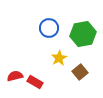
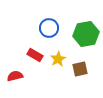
green hexagon: moved 3 px right
yellow star: moved 1 px left, 1 px down
brown square: moved 3 px up; rotated 28 degrees clockwise
red rectangle: moved 27 px up
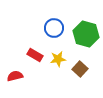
blue circle: moved 5 px right
green hexagon: rotated 25 degrees clockwise
yellow star: rotated 21 degrees clockwise
brown square: rotated 35 degrees counterclockwise
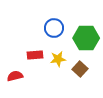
green hexagon: moved 4 px down; rotated 15 degrees counterclockwise
red rectangle: rotated 35 degrees counterclockwise
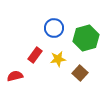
green hexagon: rotated 15 degrees counterclockwise
red rectangle: rotated 49 degrees counterclockwise
brown square: moved 4 px down
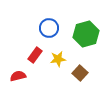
blue circle: moved 5 px left
green hexagon: moved 4 px up
red semicircle: moved 3 px right
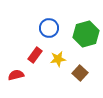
red semicircle: moved 2 px left, 1 px up
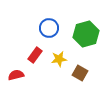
yellow star: moved 1 px right
brown square: rotated 14 degrees counterclockwise
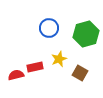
red rectangle: moved 12 px down; rotated 42 degrees clockwise
yellow star: rotated 14 degrees counterclockwise
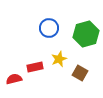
red semicircle: moved 2 px left, 4 px down
